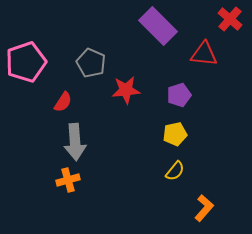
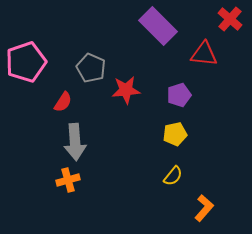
gray pentagon: moved 5 px down
yellow semicircle: moved 2 px left, 5 px down
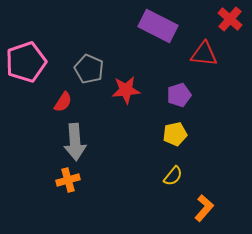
purple rectangle: rotated 18 degrees counterclockwise
gray pentagon: moved 2 px left, 1 px down
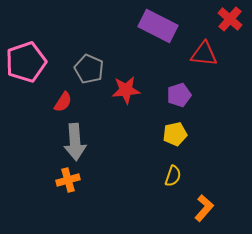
yellow semicircle: rotated 20 degrees counterclockwise
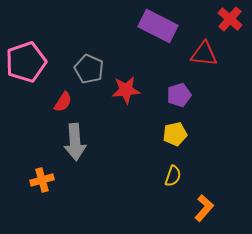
orange cross: moved 26 px left
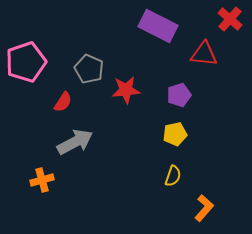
gray arrow: rotated 114 degrees counterclockwise
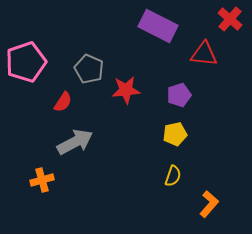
orange L-shape: moved 5 px right, 4 px up
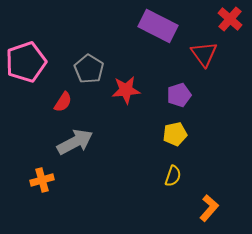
red triangle: rotated 48 degrees clockwise
gray pentagon: rotated 8 degrees clockwise
orange L-shape: moved 4 px down
